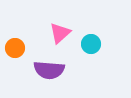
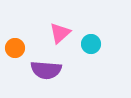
purple semicircle: moved 3 px left
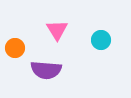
pink triangle: moved 3 px left, 3 px up; rotated 20 degrees counterclockwise
cyan circle: moved 10 px right, 4 px up
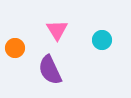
cyan circle: moved 1 px right
purple semicircle: moved 4 px right; rotated 60 degrees clockwise
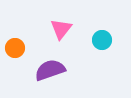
pink triangle: moved 4 px right, 1 px up; rotated 10 degrees clockwise
purple semicircle: rotated 96 degrees clockwise
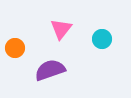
cyan circle: moved 1 px up
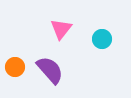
orange circle: moved 19 px down
purple semicircle: rotated 68 degrees clockwise
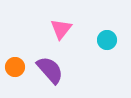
cyan circle: moved 5 px right, 1 px down
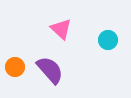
pink triangle: rotated 25 degrees counterclockwise
cyan circle: moved 1 px right
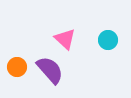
pink triangle: moved 4 px right, 10 px down
orange circle: moved 2 px right
